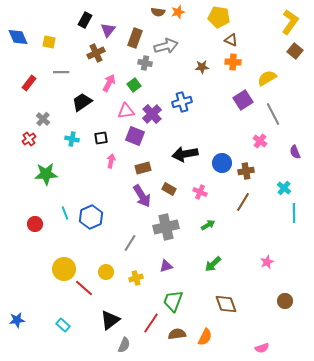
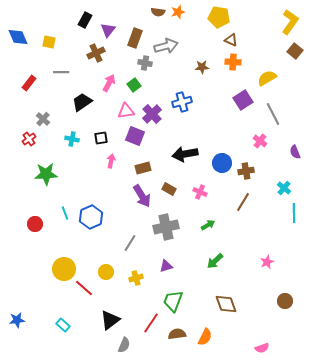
green arrow at (213, 264): moved 2 px right, 3 px up
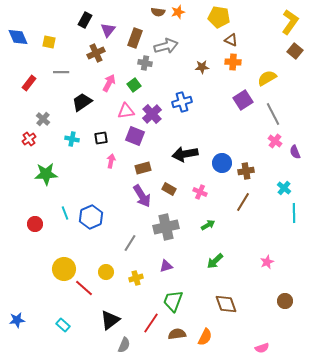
pink cross at (260, 141): moved 15 px right
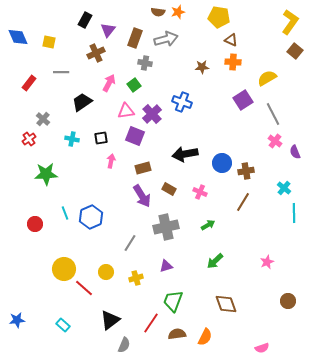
gray arrow at (166, 46): moved 7 px up
blue cross at (182, 102): rotated 36 degrees clockwise
brown circle at (285, 301): moved 3 px right
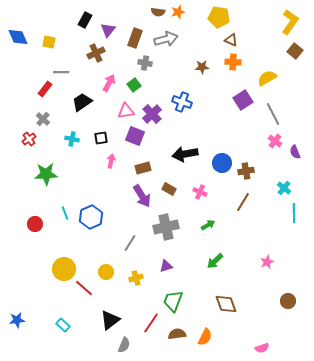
red rectangle at (29, 83): moved 16 px right, 6 px down
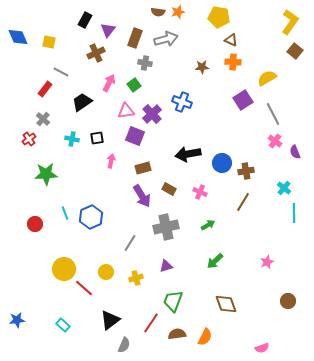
gray line at (61, 72): rotated 28 degrees clockwise
black square at (101, 138): moved 4 px left
black arrow at (185, 154): moved 3 px right
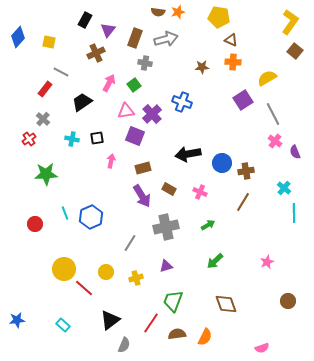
blue diamond at (18, 37): rotated 65 degrees clockwise
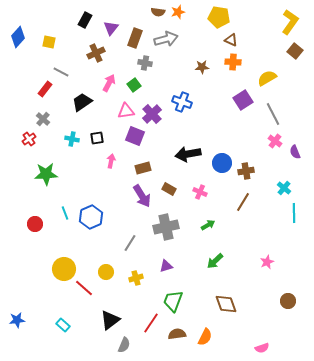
purple triangle at (108, 30): moved 3 px right, 2 px up
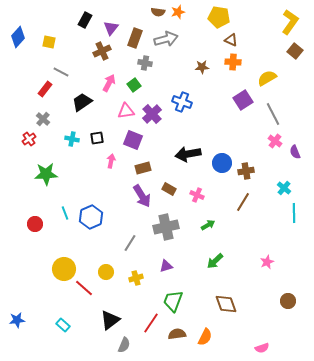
brown cross at (96, 53): moved 6 px right, 2 px up
purple square at (135, 136): moved 2 px left, 4 px down
pink cross at (200, 192): moved 3 px left, 3 px down
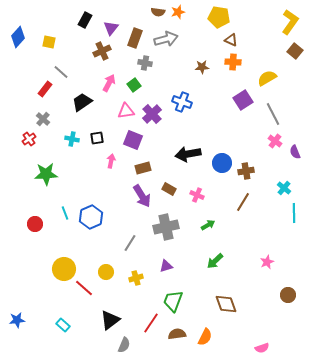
gray line at (61, 72): rotated 14 degrees clockwise
brown circle at (288, 301): moved 6 px up
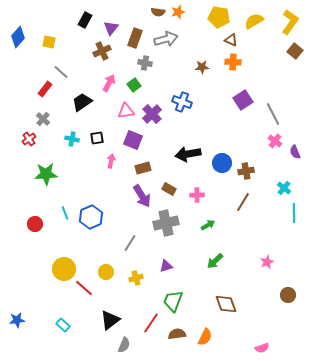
yellow semicircle at (267, 78): moved 13 px left, 57 px up
pink cross at (197, 195): rotated 24 degrees counterclockwise
gray cross at (166, 227): moved 4 px up
